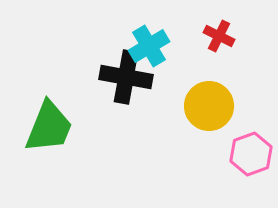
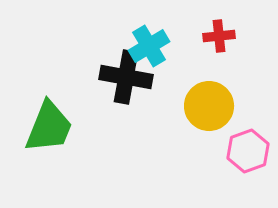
red cross: rotated 32 degrees counterclockwise
pink hexagon: moved 3 px left, 3 px up
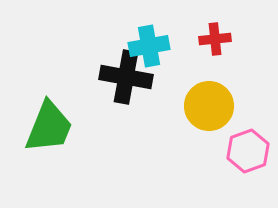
red cross: moved 4 px left, 3 px down
cyan cross: rotated 21 degrees clockwise
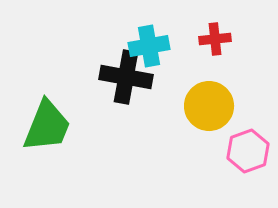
green trapezoid: moved 2 px left, 1 px up
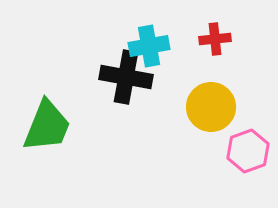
yellow circle: moved 2 px right, 1 px down
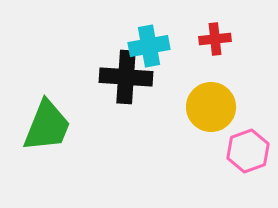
black cross: rotated 6 degrees counterclockwise
